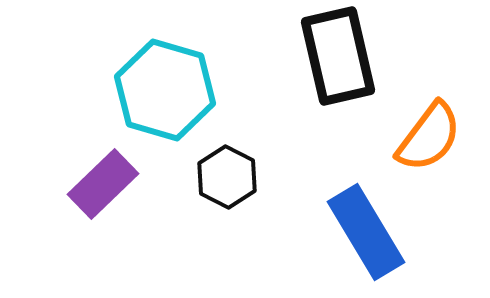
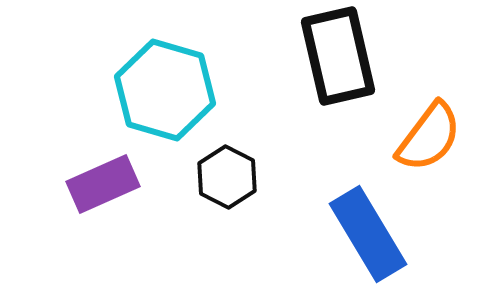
purple rectangle: rotated 20 degrees clockwise
blue rectangle: moved 2 px right, 2 px down
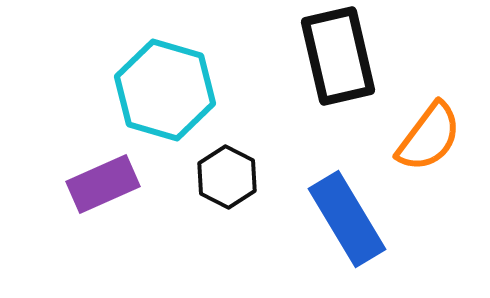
blue rectangle: moved 21 px left, 15 px up
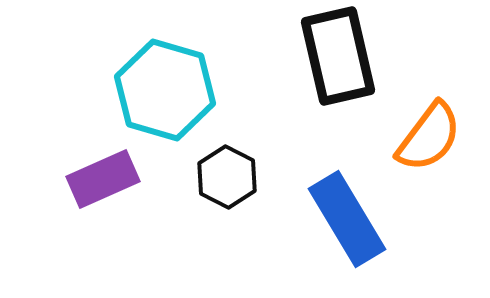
purple rectangle: moved 5 px up
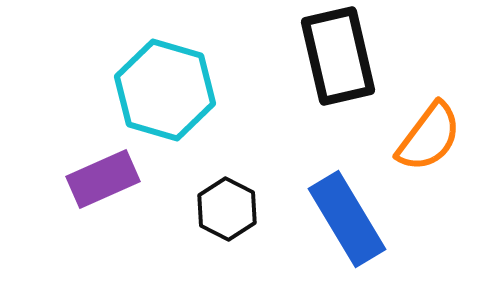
black hexagon: moved 32 px down
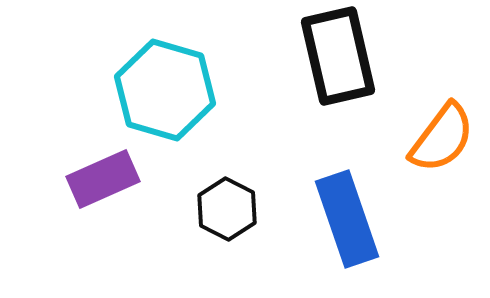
orange semicircle: moved 13 px right, 1 px down
blue rectangle: rotated 12 degrees clockwise
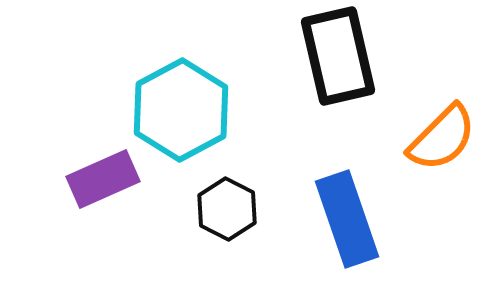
cyan hexagon: moved 16 px right, 20 px down; rotated 16 degrees clockwise
orange semicircle: rotated 8 degrees clockwise
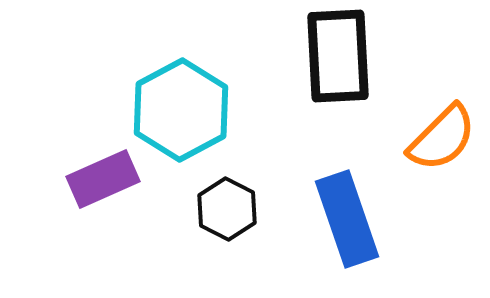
black rectangle: rotated 10 degrees clockwise
